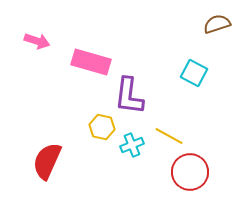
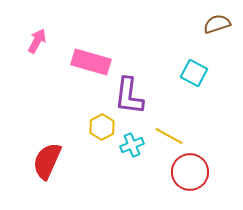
pink arrow: rotated 80 degrees counterclockwise
yellow hexagon: rotated 20 degrees clockwise
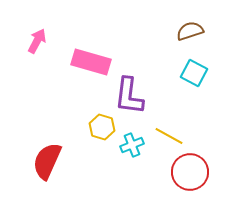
brown semicircle: moved 27 px left, 7 px down
yellow hexagon: rotated 15 degrees counterclockwise
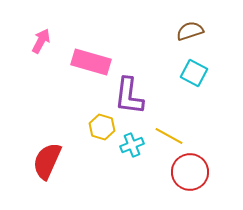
pink arrow: moved 4 px right
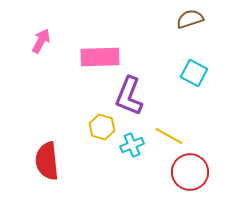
brown semicircle: moved 12 px up
pink rectangle: moved 9 px right, 5 px up; rotated 18 degrees counterclockwise
purple L-shape: rotated 15 degrees clockwise
red semicircle: rotated 30 degrees counterclockwise
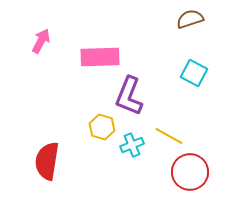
red semicircle: rotated 15 degrees clockwise
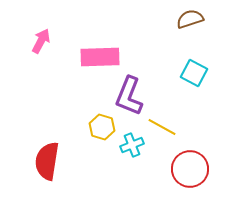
yellow line: moved 7 px left, 9 px up
red circle: moved 3 px up
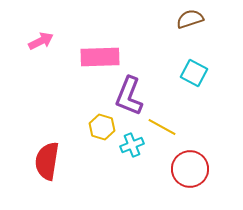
pink arrow: rotated 35 degrees clockwise
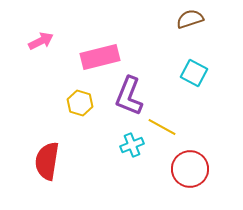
pink rectangle: rotated 12 degrees counterclockwise
yellow hexagon: moved 22 px left, 24 px up
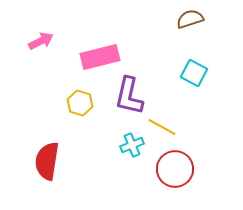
purple L-shape: rotated 9 degrees counterclockwise
red circle: moved 15 px left
